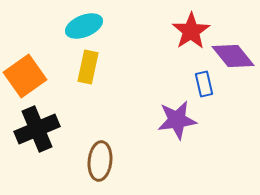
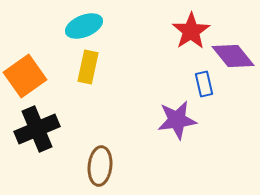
brown ellipse: moved 5 px down
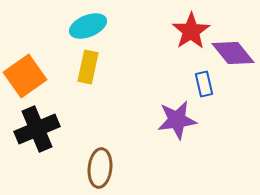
cyan ellipse: moved 4 px right
purple diamond: moved 3 px up
brown ellipse: moved 2 px down
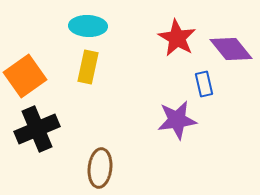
cyan ellipse: rotated 24 degrees clockwise
red star: moved 14 px left, 7 px down; rotated 9 degrees counterclockwise
purple diamond: moved 2 px left, 4 px up
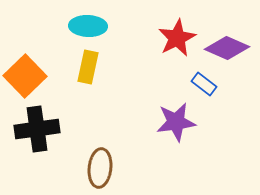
red star: rotated 15 degrees clockwise
purple diamond: moved 4 px left, 1 px up; rotated 27 degrees counterclockwise
orange square: rotated 9 degrees counterclockwise
blue rectangle: rotated 40 degrees counterclockwise
purple star: moved 1 px left, 2 px down
black cross: rotated 15 degrees clockwise
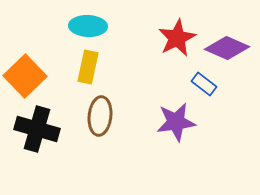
black cross: rotated 24 degrees clockwise
brown ellipse: moved 52 px up
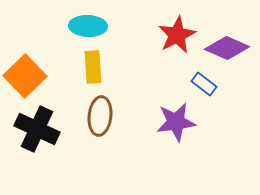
red star: moved 3 px up
yellow rectangle: moved 5 px right; rotated 16 degrees counterclockwise
black cross: rotated 9 degrees clockwise
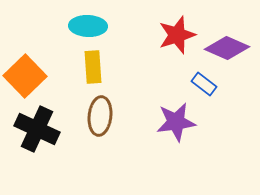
red star: rotated 9 degrees clockwise
